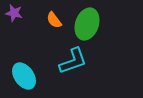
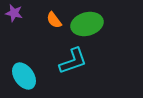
green ellipse: rotated 56 degrees clockwise
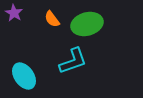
purple star: rotated 18 degrees clockwise
orange semicircle: moved 2 px left, 1 px up
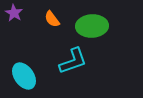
green ellipse: moved 5 px right, 2 px down; rotated 12 degrees clockwise
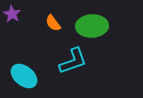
purple star: moved 2 px left, 1 px down
orange semicircle: moved 1 px right, 4 px down
cyan ellipse: rotated 16 degrees counterclockwise
